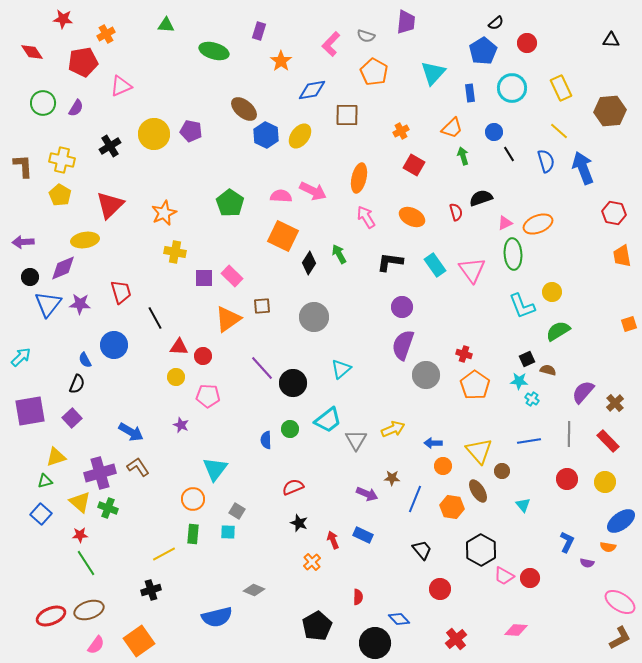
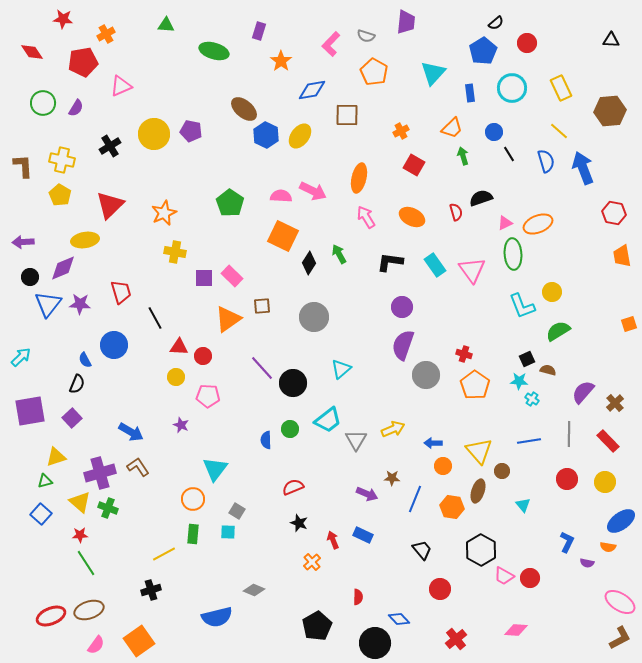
brown ellipse at (478, 491): rotated 50 degrees clockwise
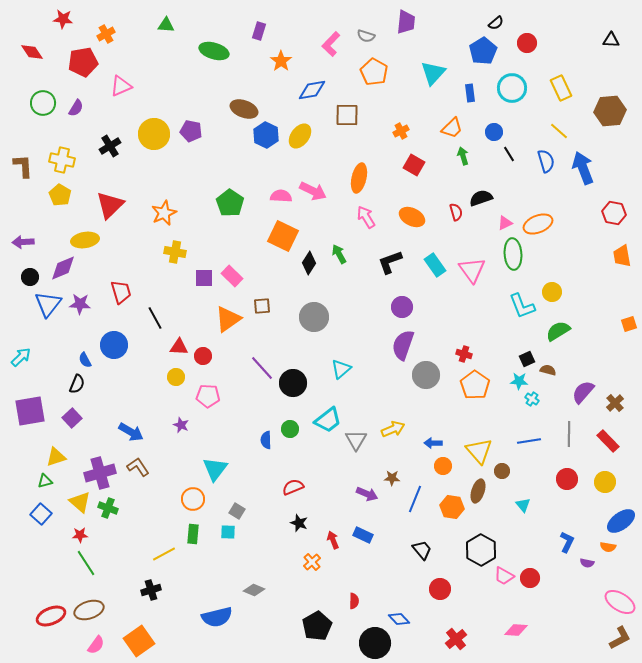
brown ellipse at (244, 109): rotated 20 degrees counterclockwise
black L-shape at (390, 262): rotated 28 degrees counterclockwise
red semicircle at (358, 597): moved 4 px left, 4 px down
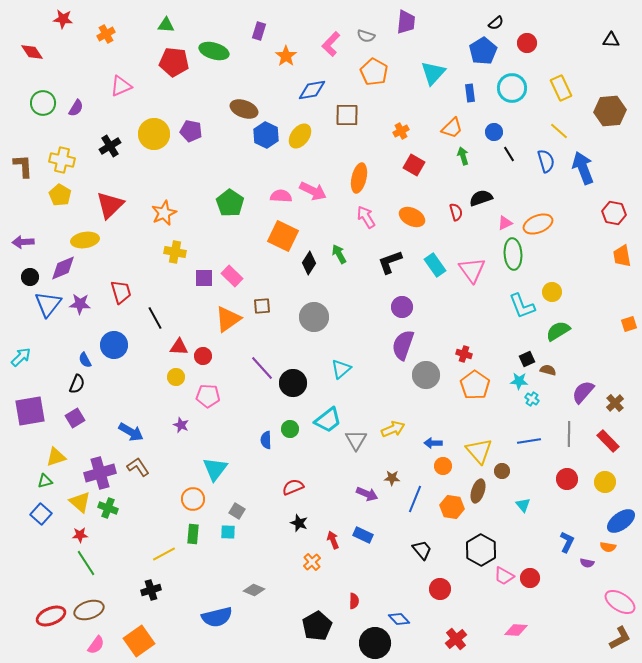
orange star at (281, 61): moved 5 px right, 5 px up
red pentagon at (83, 62): moved 91 px right; rotated 16 degrees clockwise
purple square at (72, 418): moved 3 px right; rotated 12 degrees clockwise
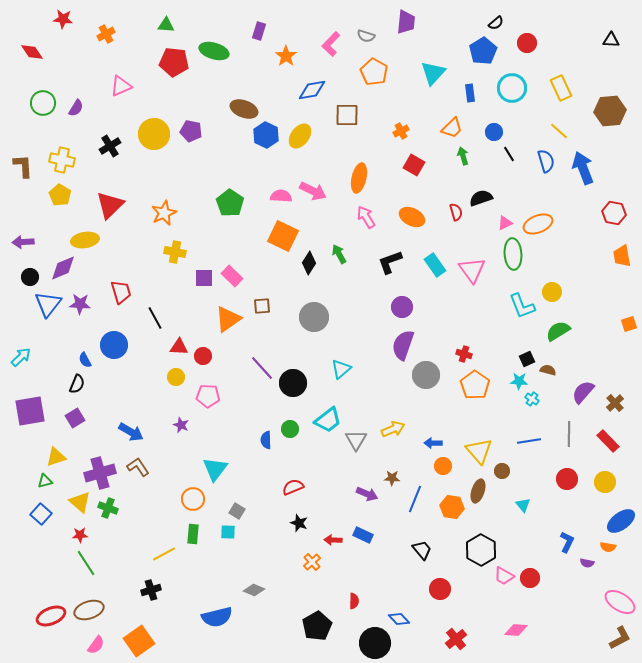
red arrow at (333, 540): rotated 66 degrees counterclockwise
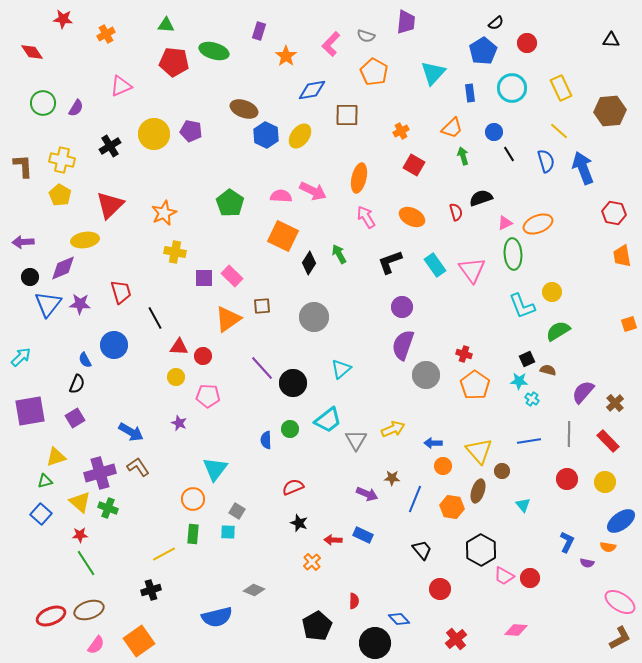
purple star at (181, 425): moved 2 px left, 2 px up
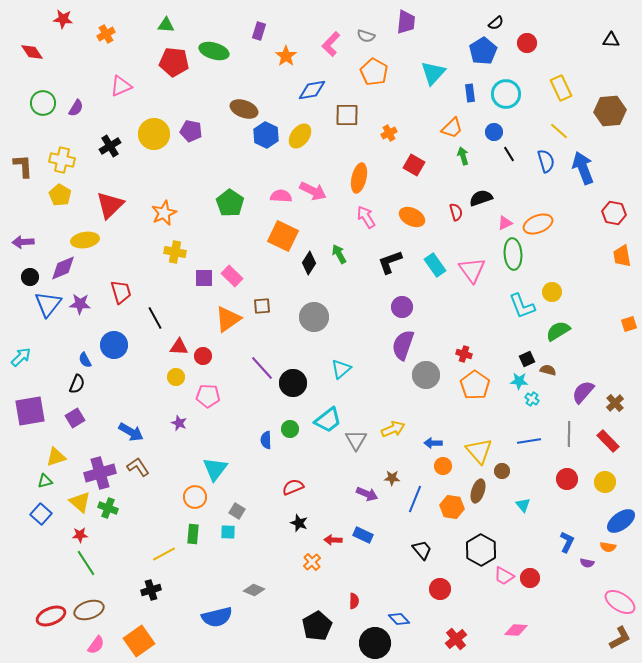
cyan circle at (512, 88): moved 6 px left, 6 px down
orange cross at (401, 131): moved 12 px left, 2 px down
orange circle at (193, 499): moved 2 px right, 2 px up
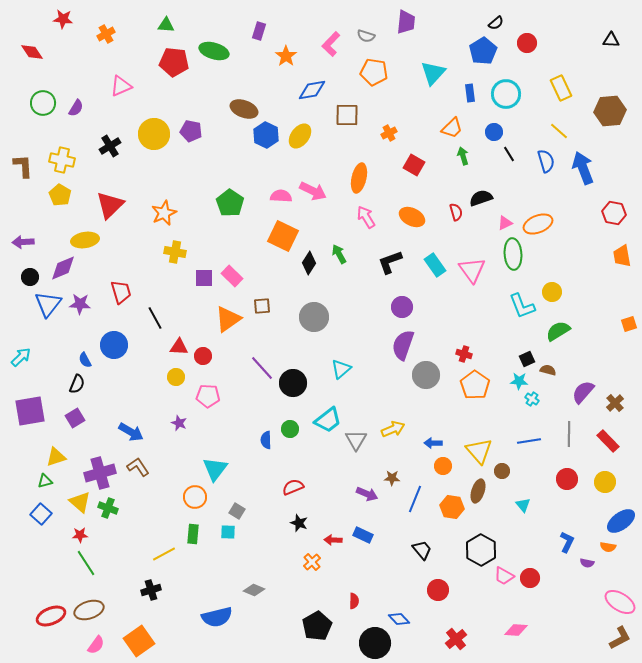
orange pentagon at (374, 72): rotated 20 degrees counterclockwise
red circle at (440, 589): moved 2 px left, 1 px down
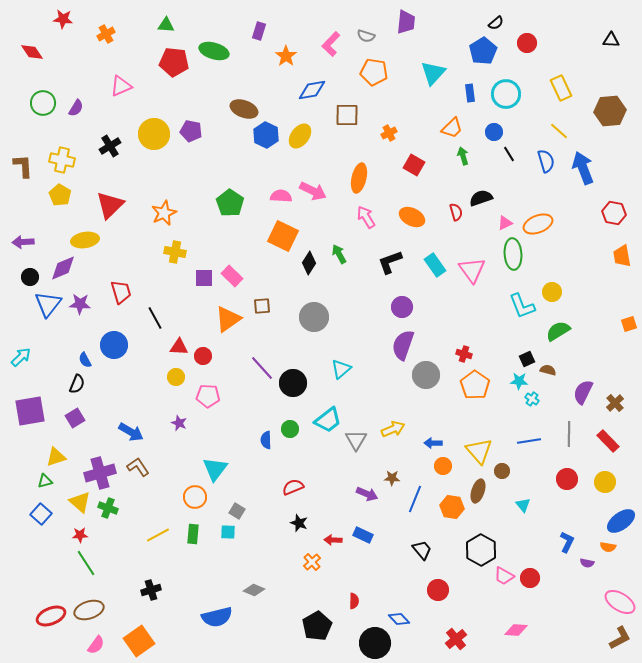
purple semicircle at (583, 392): rotated 15 degrees counterclockwise
yellow line at (164, 554): moved 6 px left, 19 px up
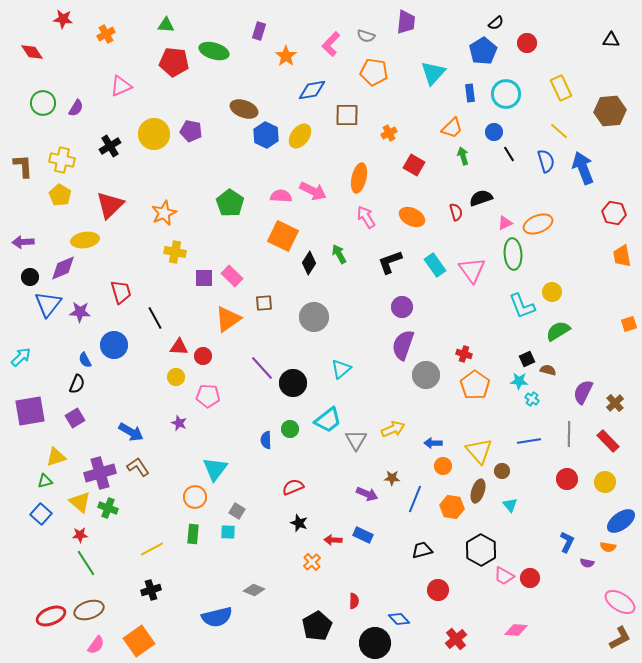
purple star at (80, 304): moved 8 px down
brown square at (262, 306): moved 2 px right, 3 px up
cyan triangle at (523, 505): moved 13 px left
yellow line at (158, 535): moved 6 px left, 14 px down
black trapezoid at (422, 550): rotated 65 degrees counterclockwise
